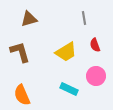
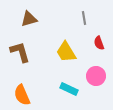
red semicircle: moved 4 px right, 2 px up
yellow trapezoid: rotated 90 degrees clockwise
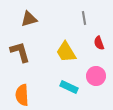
cyan rectangle: moved 2 px up
orange semicircle: rotated 20 degrees clockwise
